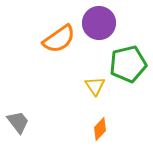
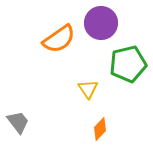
purple circle: moved 2 px right
yellow triangle: moved 7 px left, 3 px down
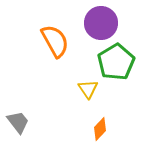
orange semicircle: moved 4 px left, 2 px down; rotated 84 degrees counterclockwise
green pentagon: moved 12 px left, 2 px up; rotated 18 degrees counterclockwise
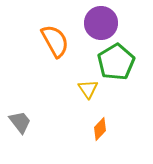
gray trapezoid: moved 2 px right
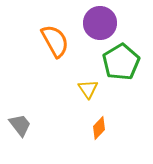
purple circle: moved 1 px left
green pentagon: moved 5 px right
gray trapezoid: moved 3 px down
orange diamond: moved 1 px left, 1 px up
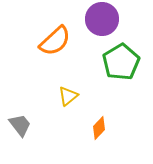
purple circle: moved 2 px right, 4 px up
orange semicircle: rotated 76 degrees clockwise
yellow triangle: moved 20 px left, 7 px down; rotated 25 degrees clockwise
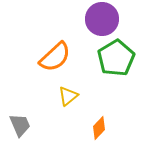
orange semicircle: moved 16 px down
green pentagon: moved 5 px left, 4 px up
gray trapezoid: rotated 15 degrees clockwise
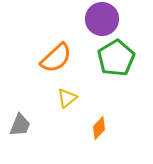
orange semicircle: moved 1 px right, 1 px down
yellow triangle: moved 1 px left, 2 px down
gray trapezoid: rotated 45 degrees clockwise
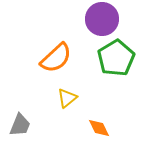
orange diamond: rotated 70 degrees counterclockwise
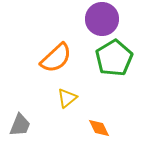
green pentagon: moved 2 px left
